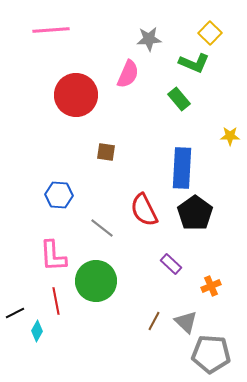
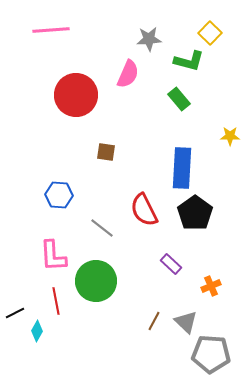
green L-shape: moved 5 px left, 2 px up; rotated 8 degrees counterclockwise
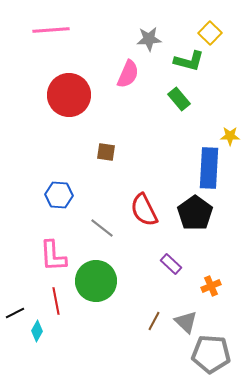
red circle: moved 7 px left
blue rectangle: moved 27 px right
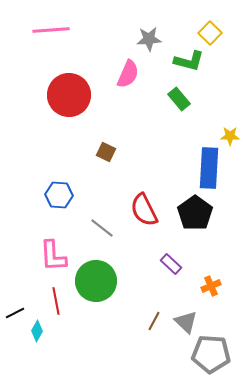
brown square: rotated 18 degrees clockwise
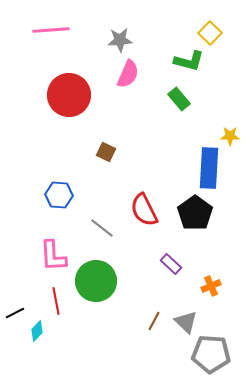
gray star: moved 29 px left, 1 px down
cyan diamond: rotated 15 degrees clockwise
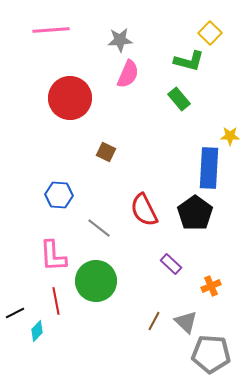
red circle: moved 1 px right, 3 px down
gray line: moved 3 px left
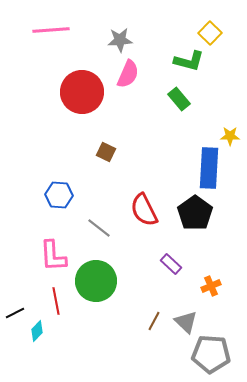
red circle: moved 12 px right, 6 px up
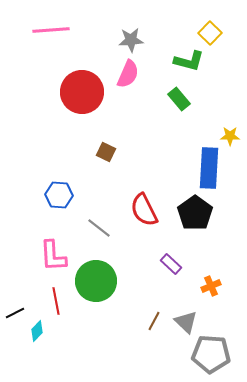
gray star: moved 11 px right
